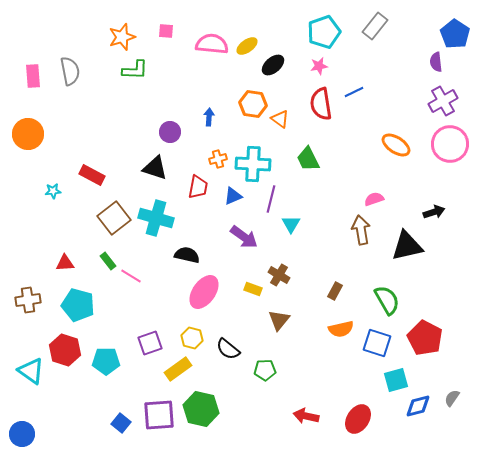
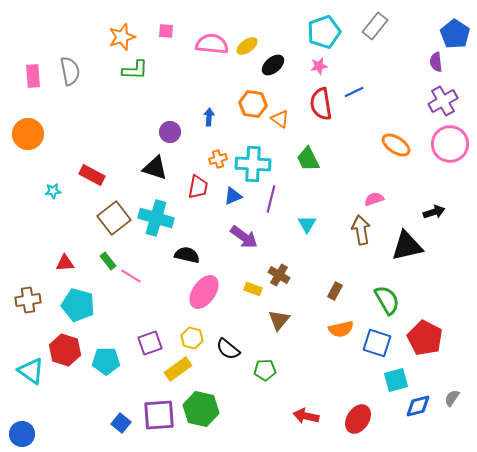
cyan triangle at (291, 224): moved 16 px right
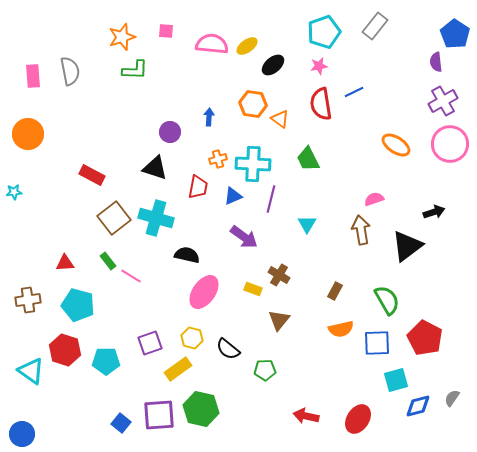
cyan star at (53, 191): moved 39 px left, 1 px down
black triangle at (407, 246): rotated 24 degrees counterclockwise
blue square at (377, 343): rotated 20 degrees counterclockwise
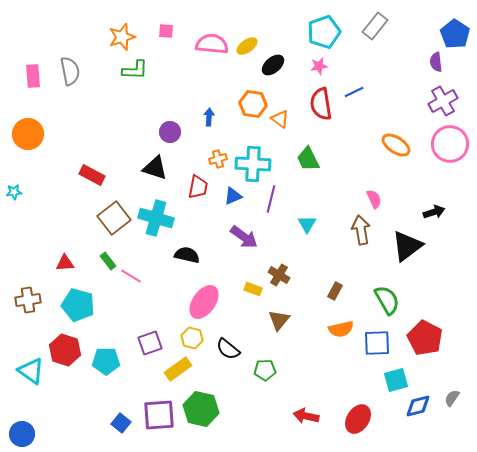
pink semicircle at (374, 199): rotated 84 degrees clockwise
pink ellipse at (204, 292): moved 10 px down
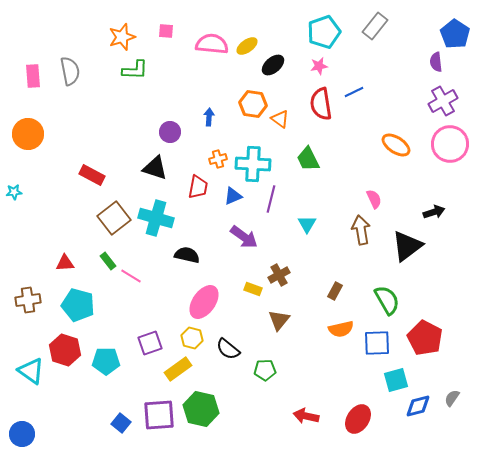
brown cross at (279, 275): rotated 30 degrees clockwise
